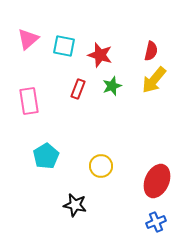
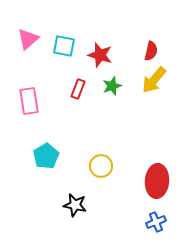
red ellipse: rotated 20 degrees counterclockwise
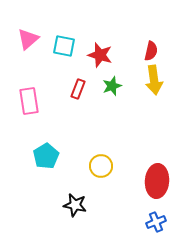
yellow arrow: rotated 48 degrees counterclockwise
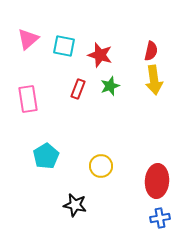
green star: moved 2 px left
pink rectangle: moved 1 px left, 2 px up
blue cross: moved 4 px right, 4 px up; rotated 12 degrees clockwise
